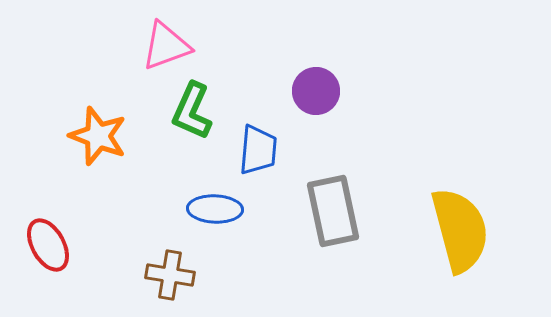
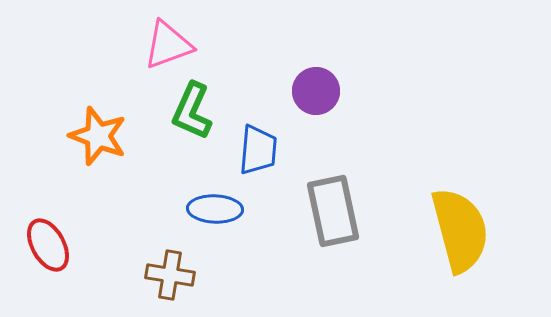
pink triangle: moved 2 px right, 1 px up
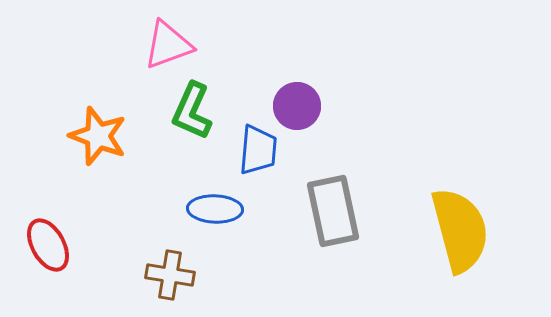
purple circle: moved 19 px left, 15 px down
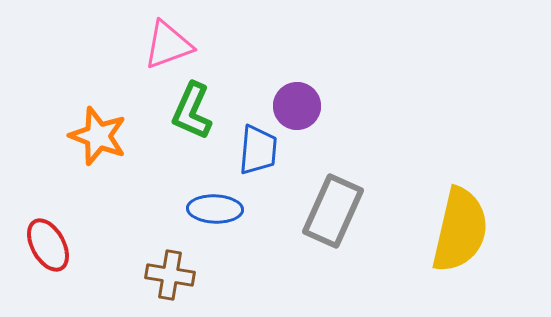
gray rectangle: rotated 36 degrees clockwise
yellow semicircle: rotated 28 degrees clockwise
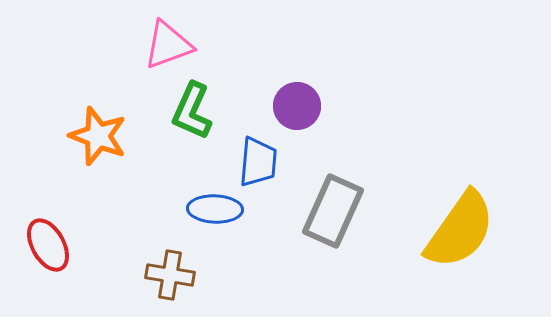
blue trapezoid: moved 12 px down
yellow semicircle: rotated 22 degrees clockwise
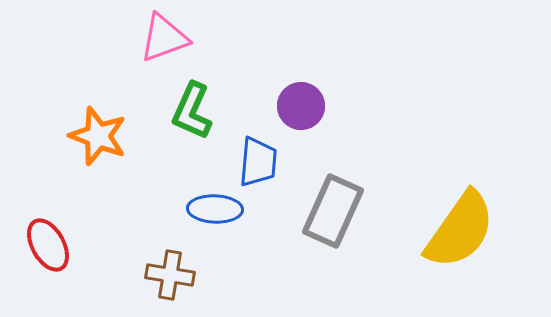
pink triangle: moved 4 px left, 7 px up
purple circle: moved 4 px right
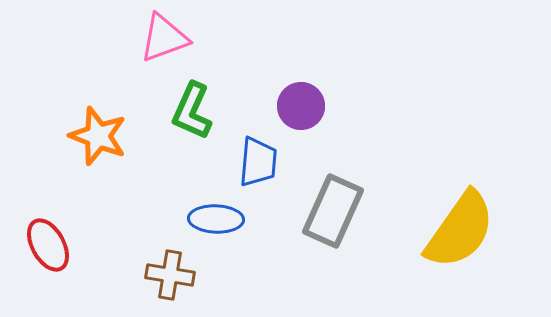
blue ellipse: moved 1 px right, 10 px down
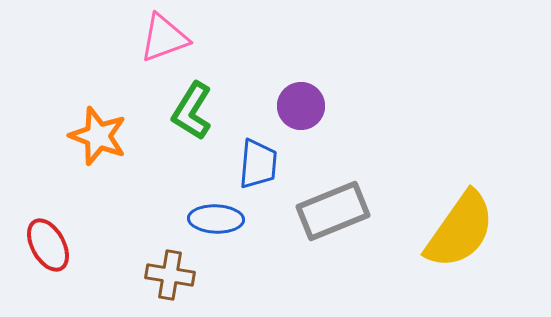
green L-shape: rotated 8 degrees clockwise
blue trapezoid: moved 2 px down
gray rectangle: rotated 44 degrees clockwise
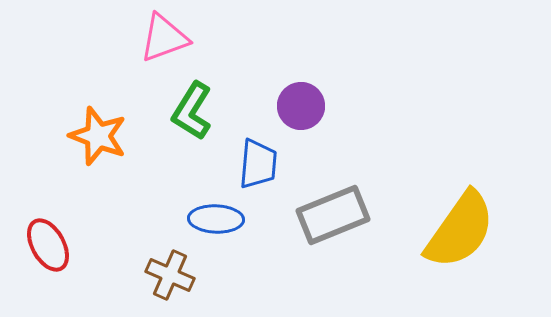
gray rectangle: moved 4 px down
brown cross: rotated 15 degrees clockwise
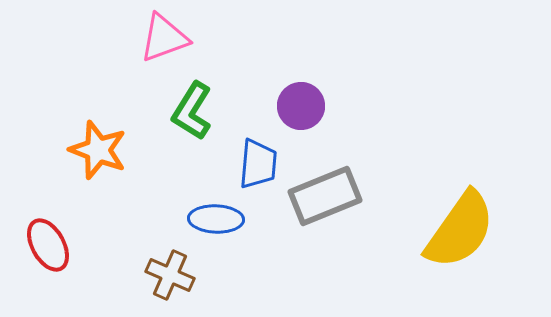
orange star: moved 14 px down
gray rectangle: moved 8 px left, 19 px up
